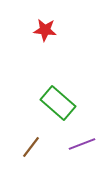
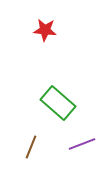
brown line: rotated 15 degrees counterclockwise
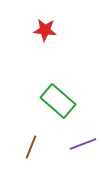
green rectangle: moved 2 px up
purple line: moved 1 px right
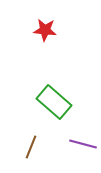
green rectangle: moved 4 px left, 1 px down
purple line: rotated 36 degrees clockwise
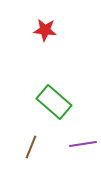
purple line: rotated 24 degrees counterclockwise
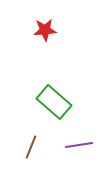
red star: rotated 10 degrees counterclockwise
purple line: moved 4 px left, 1 px down
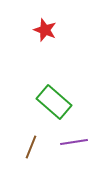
red star: rotated 25 degrees clockwise
purple line: moved 5 px left, 3 px up
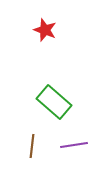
purple line: moved 3 px down
brown line: moved 1 px right, 1 px up; rotated 15 degrees counterclockwise
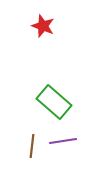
red star: moved 2 px left, 4 px up
purple line: moved 11 px left, 4 px up
